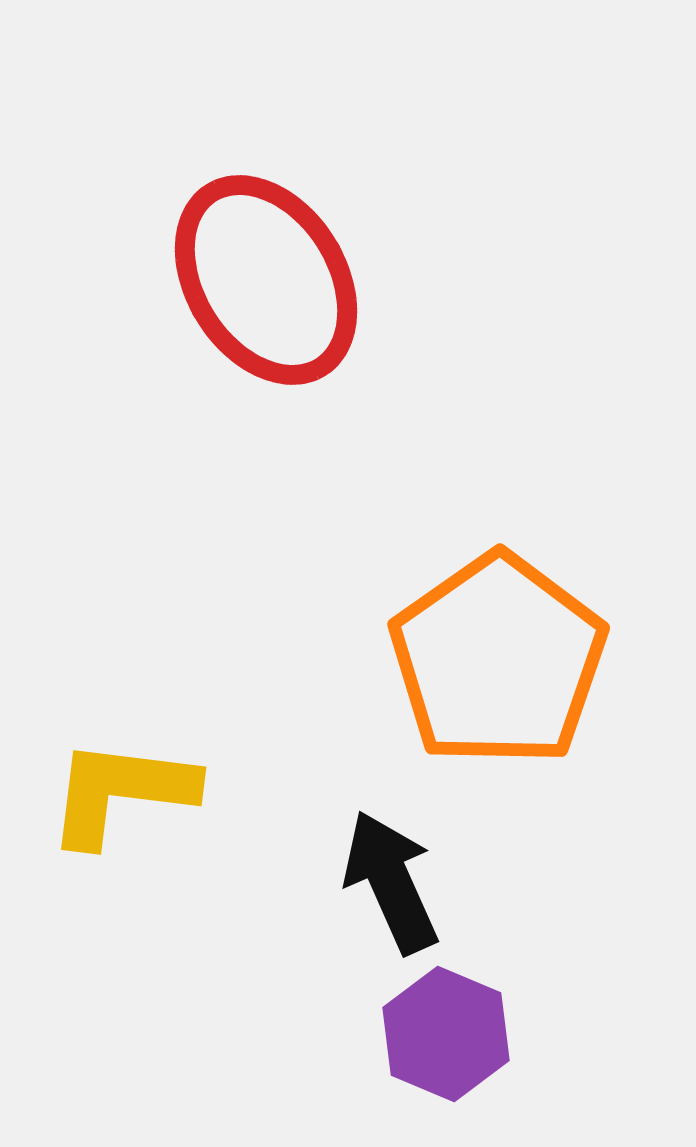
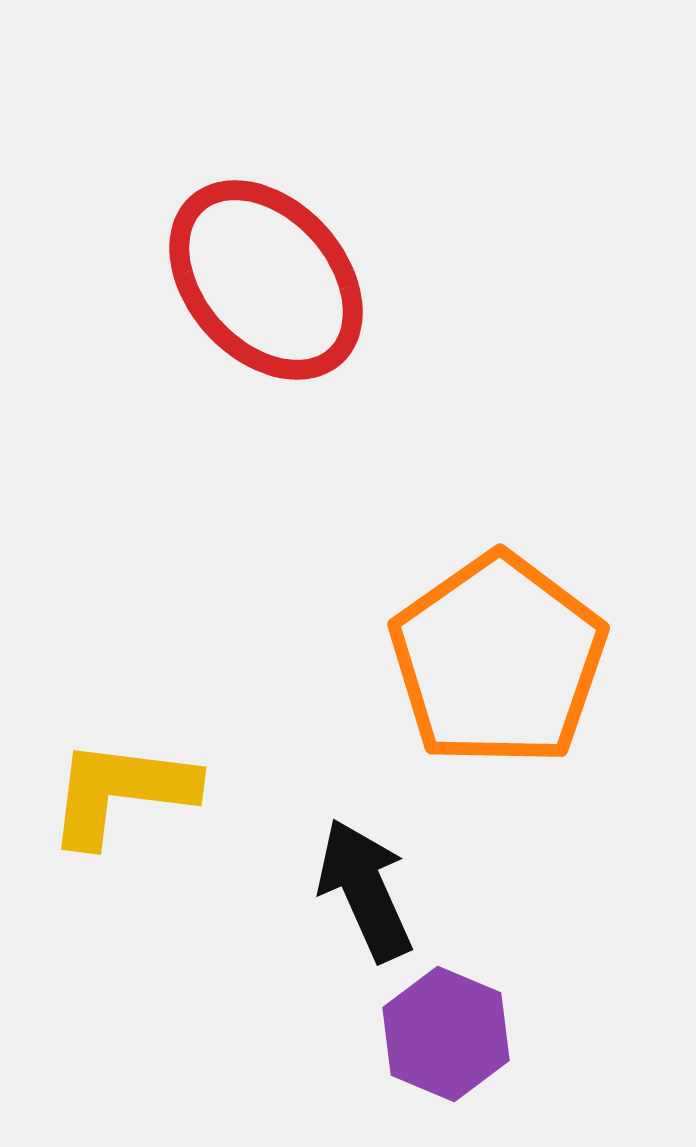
red ellipse: rotated 10 degrees counterclockwise
black arrow: moved 26 px left, 8 px down
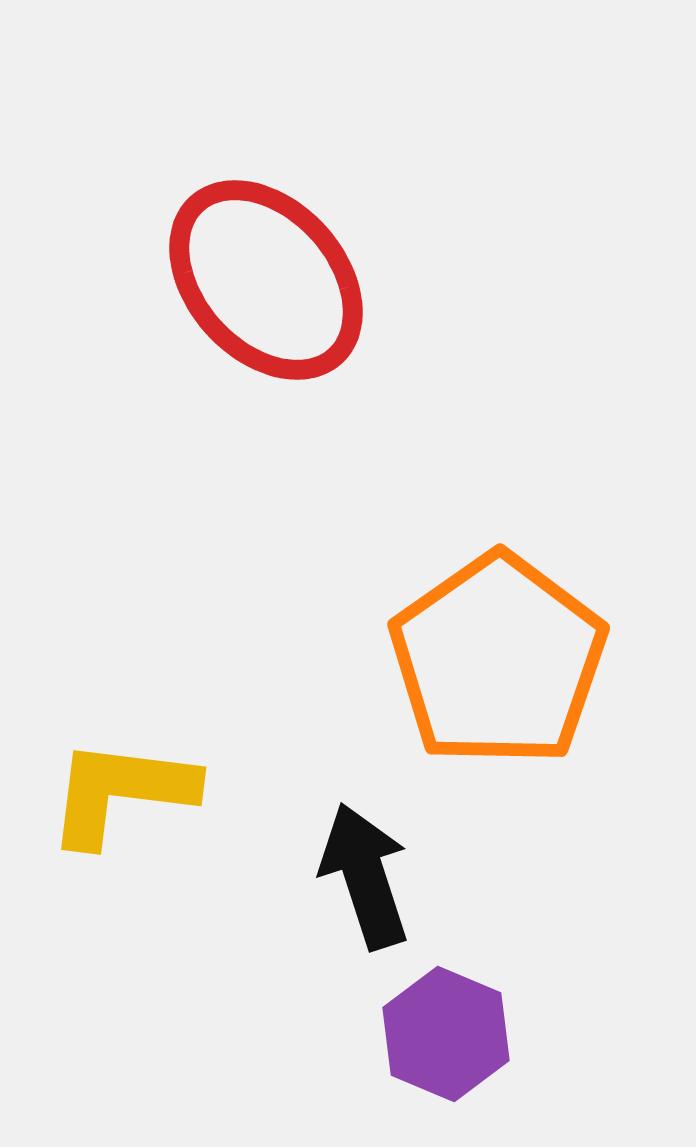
black arrow: moved 14 px up; rotated 6 degrees clockwise
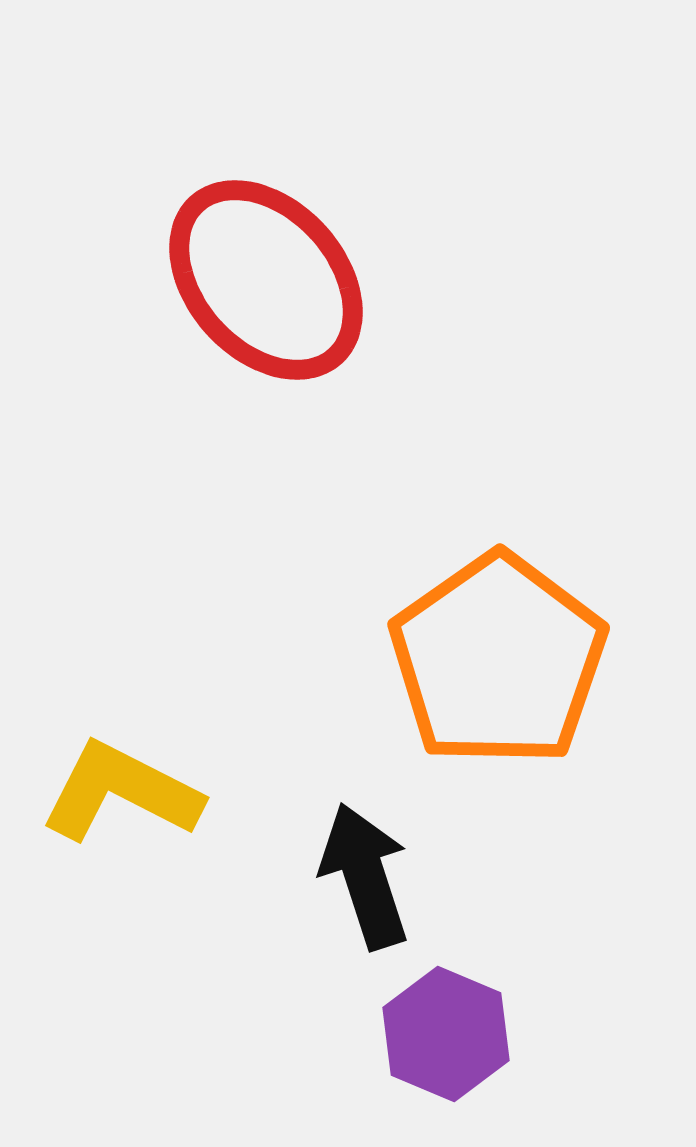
yellow L-shape: rotated 20 degrees clockwise
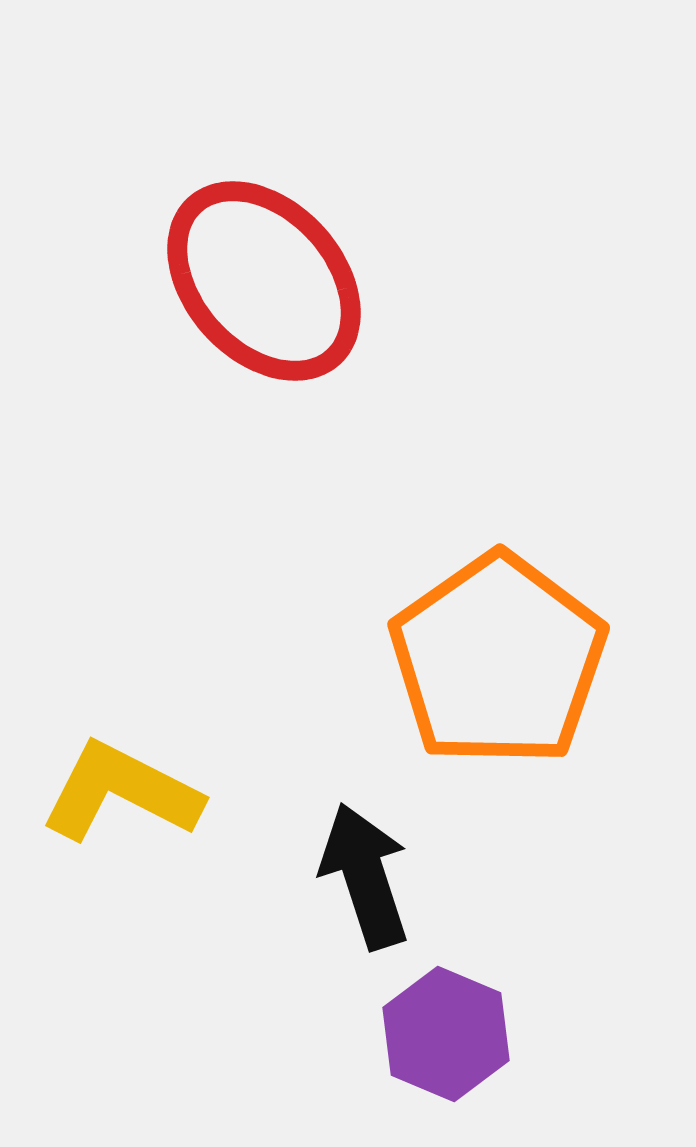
red ellipse: moved 2 px left, 1 px down
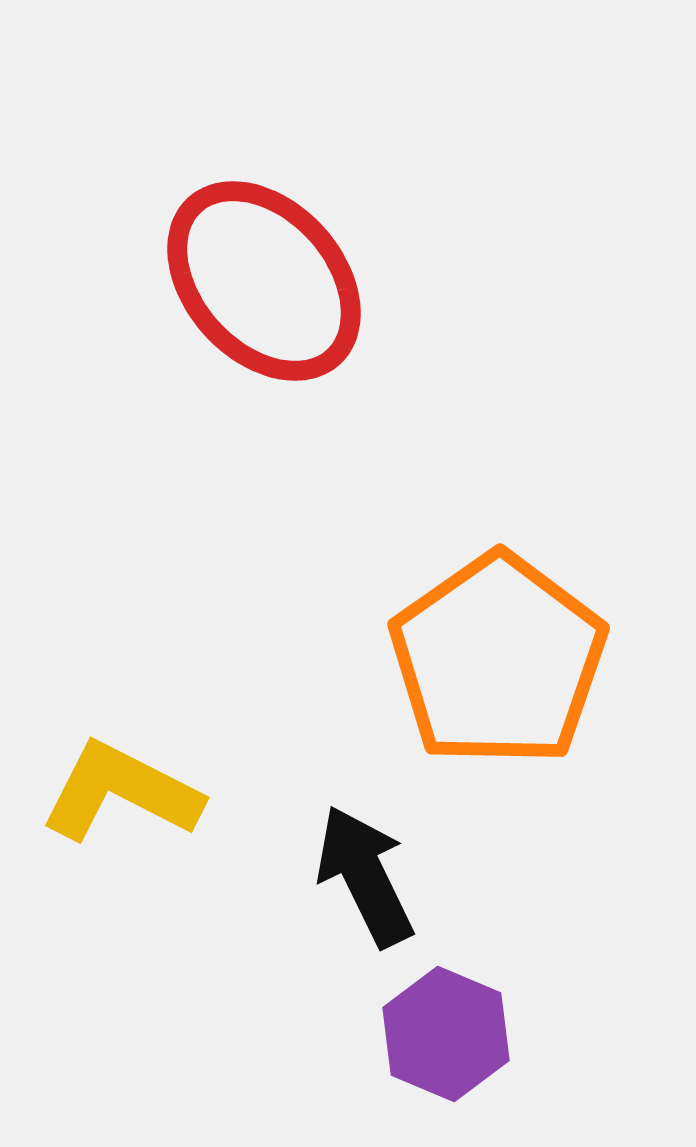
black arrow: rotated 8 degrees counterclockwise
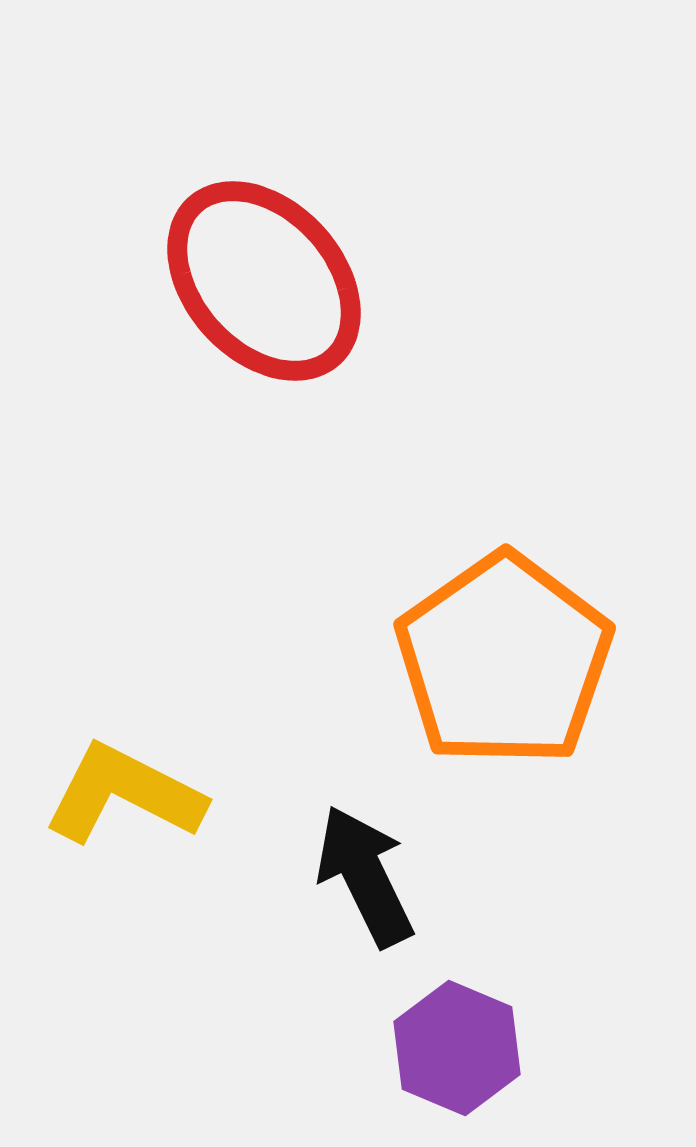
orange pentagon: moved 6 px right
yellow L-shape: moved 3 px right, 2 px down
purple hexagon: moved 11 px right, 14 px down
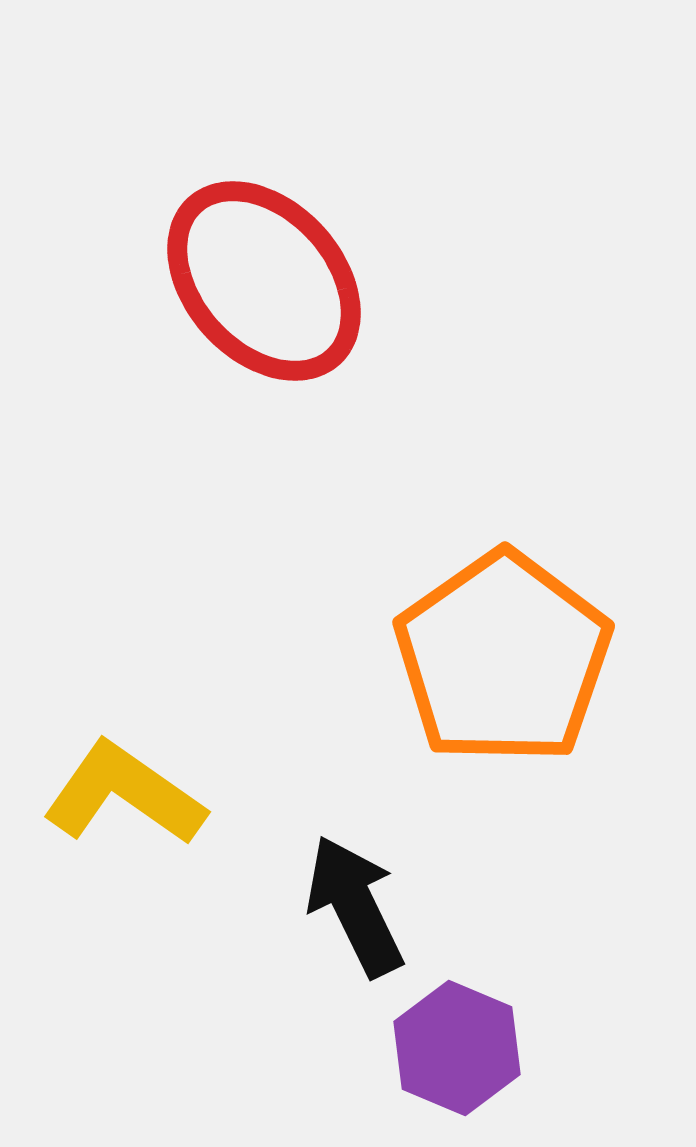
orange pentagon: moved 1 px left, 2 px up
yellow L-shape: rotated 8 degrees clockwise
black arrow: moved 10 px left, 30 px down
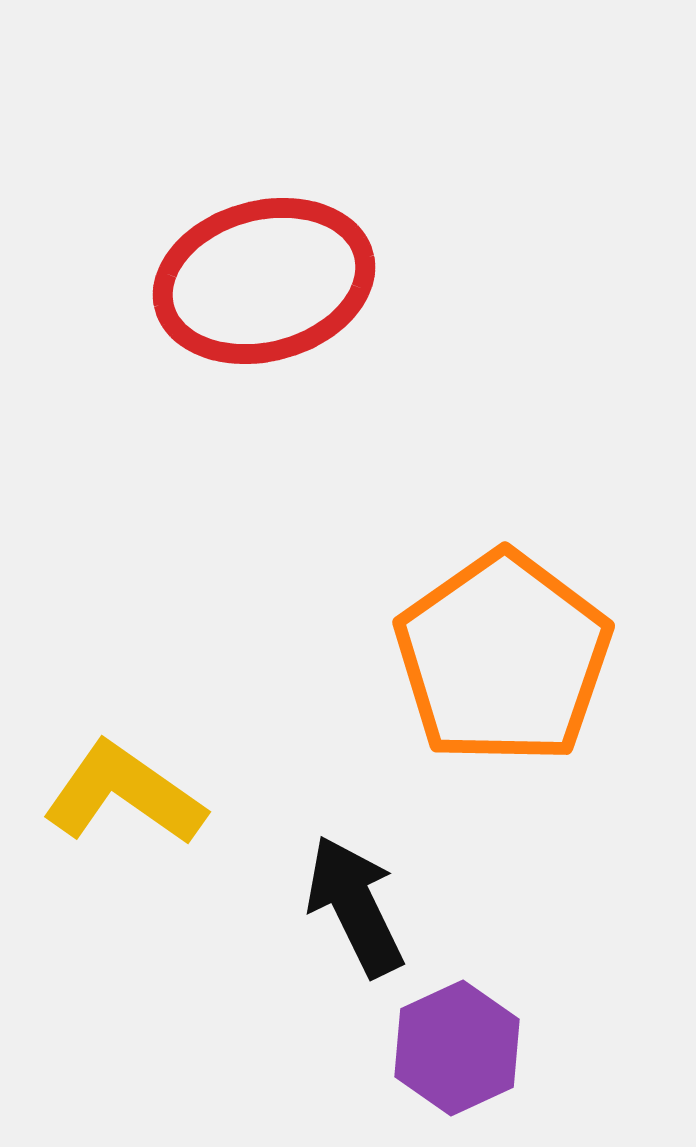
red ellipse: rotated 63 degrees counterclockwise
purple hexagon: rotated 12 degrees clockwise
